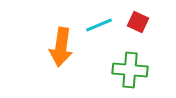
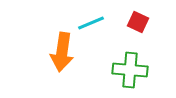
cyan line: moved 8 px left, 2 px up
orange arrow: moved 1 px right, 5 px down
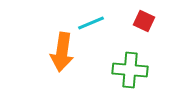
red square: moved 6 px right, 1 px up
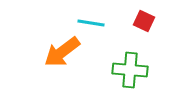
cyan line: rotated 32 degrees clockwise
orange arrow: rotated 45 degrees clockwise
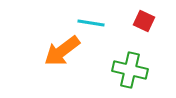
orange arrow: moved 1 px up
green cross: rotated 8 degrees clockwise
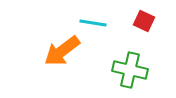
cyan line: moved 2 px right
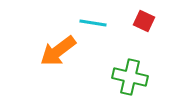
orange arrow: moved 4 px left
green cross: moved 7 px down
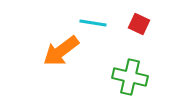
red square: moved 5 px left, 3 px down
orange arrow: moved 3 px right
